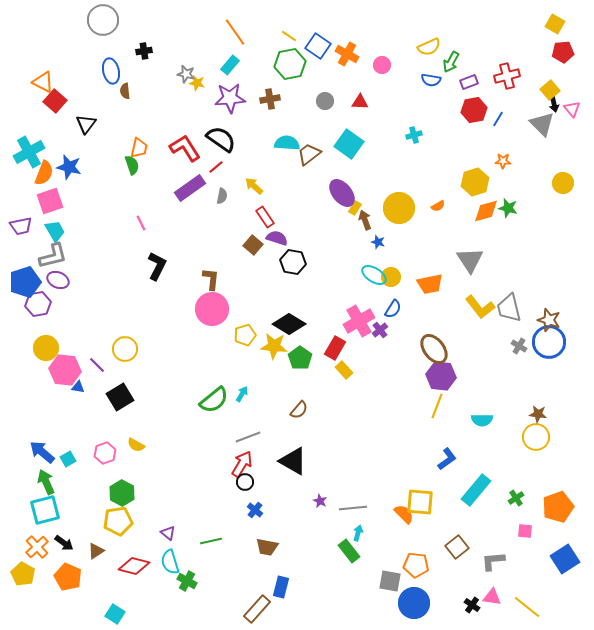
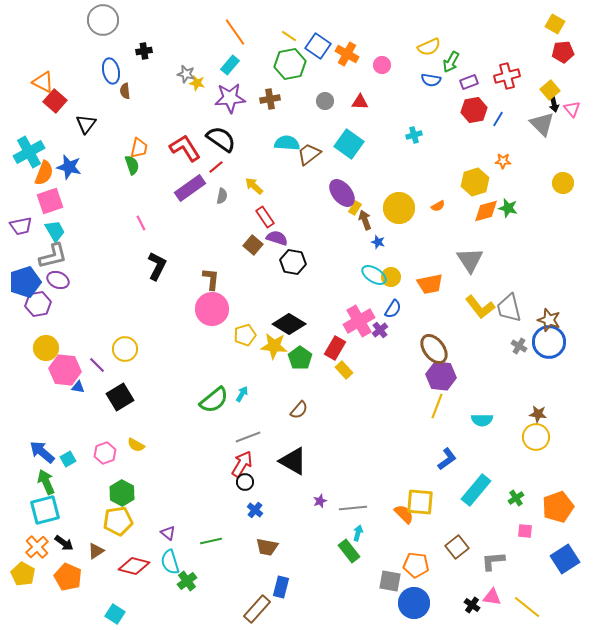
purple star at (320, 501): rotated 24 degrees clockwise
green cross at (187, 581): rotated 24 degrees clockwise
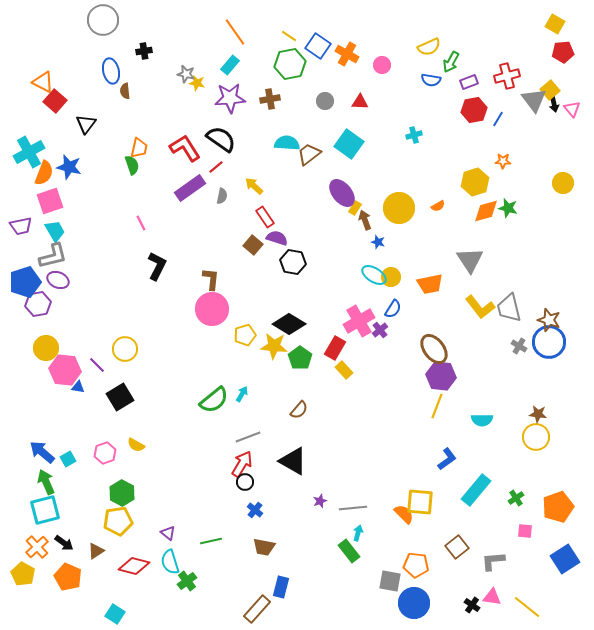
gray triangle at (542, 124): moved 8 px left, 24 px up; rotated 8 degrees clockwise
brown trapezoid at (267, 547): moved 3 px left
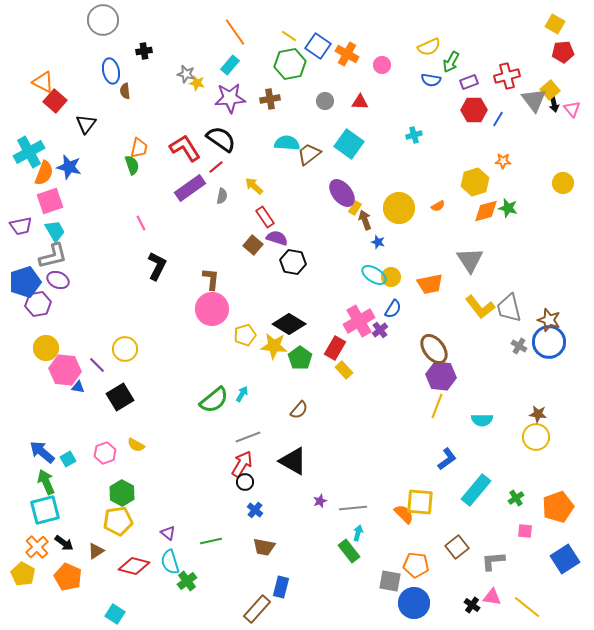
red hexagon at (474, 110): rotated 10 degrees clockwise
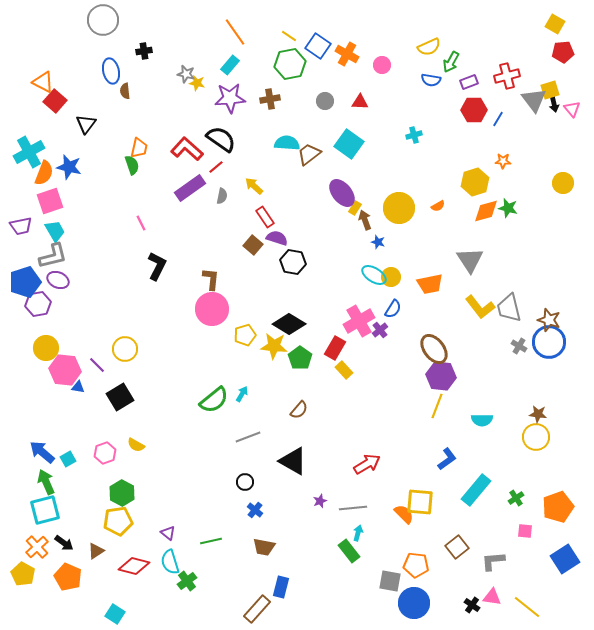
yellow square at (550, 90): rotated 24 degrees clockwise
red L-shape at (185, 148): moved 2 px right, 1 px down; rotated 16 degrees counterclockwise
red arrow at (242, 464): moved 125 px right; rotated 28 degrees clockwise
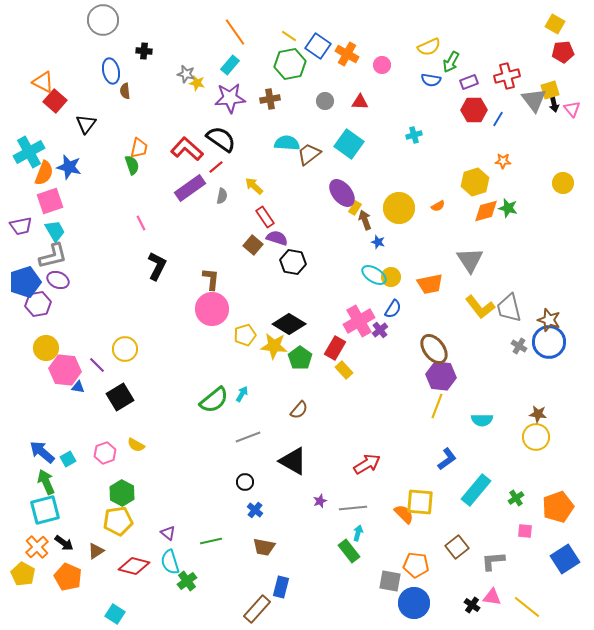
black cross at (144, 51): rotated 14 degrees clockwise
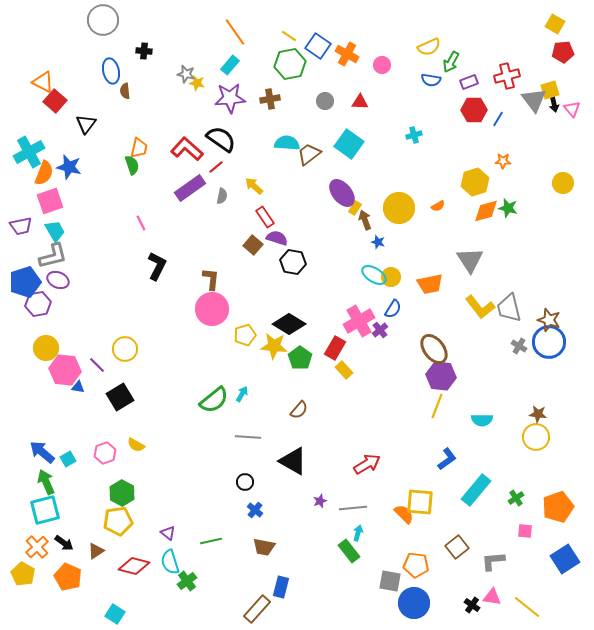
gray line at (248, 437): rotated 25 degrees clockwise
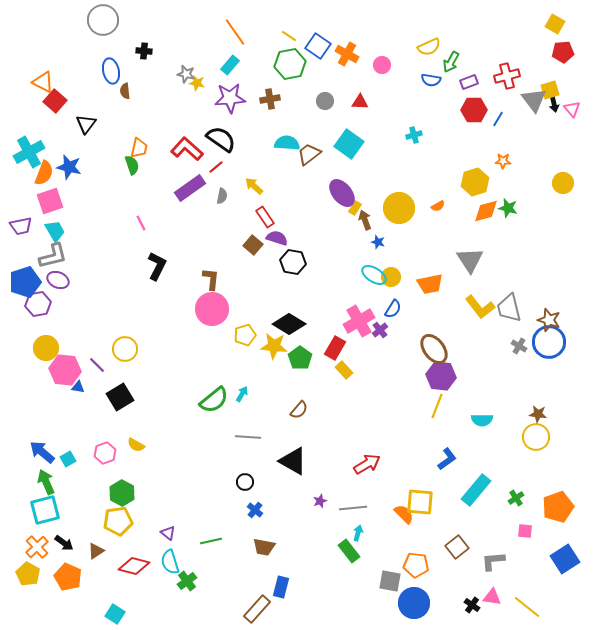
yellow pentagon at (23, 574): moved 5 px right
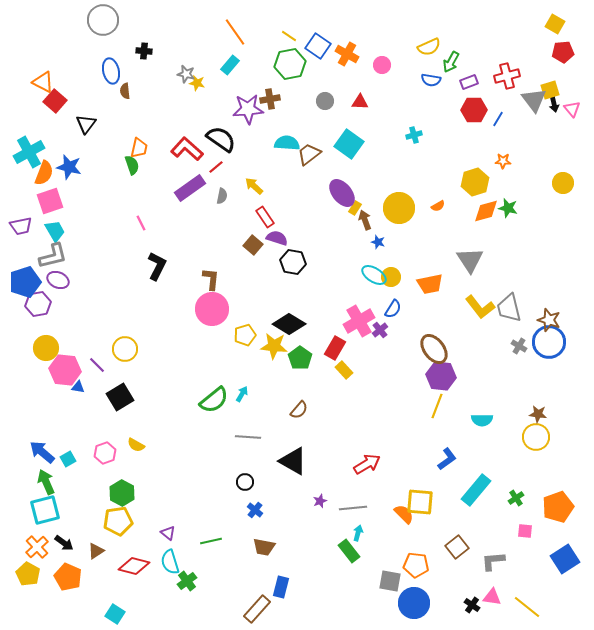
purple star at (230, 98): moved 18 px right, 11 px down
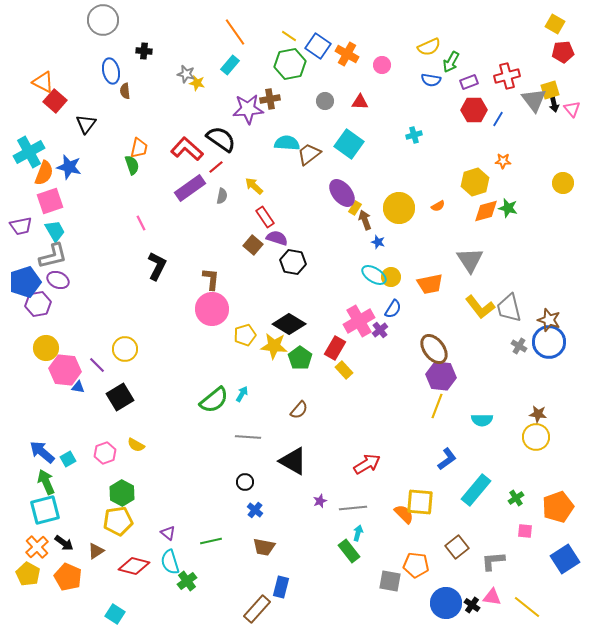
blue circle at (414, 603): moved 32 px right
